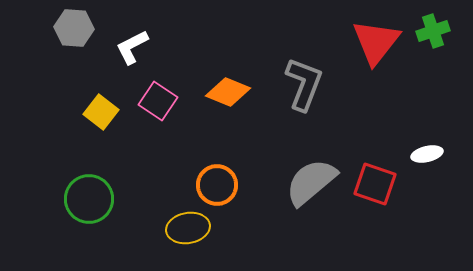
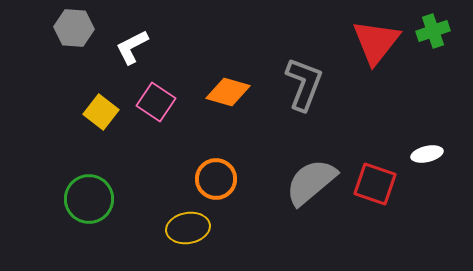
orange diamond: rotated 6 degrees counterclockwise
pink square: moved 2 px left, 1 px down
orange circle: moved 1 px left, 6 px up
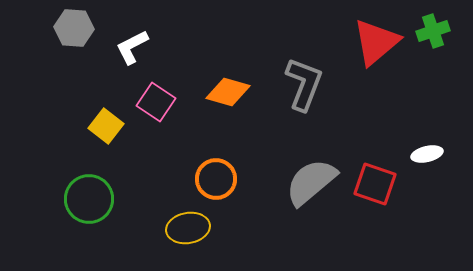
red triangle: rotated 12 degrees clockwise
yellow square: moved 5 px right, 14 px down
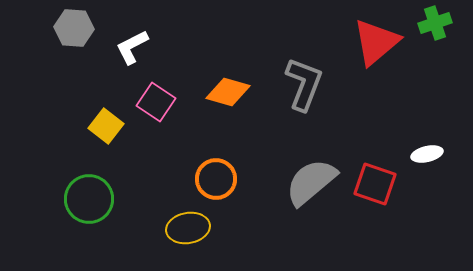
green cross: moved 2 px right, 8 px up
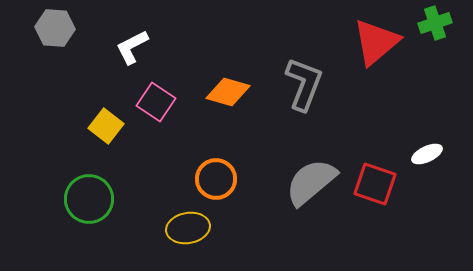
gray hexagon: moved 19 px left
white ellipse: rotated 12 degrees counterclockwise
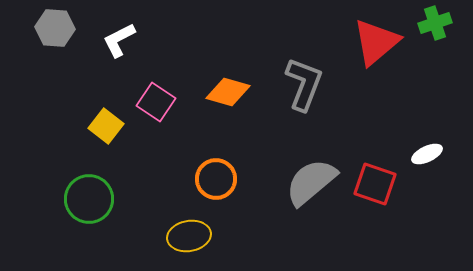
white L-shape: moved 13 px left, 7 px up
yellow ellipse: moved 1 px right, 8 px down
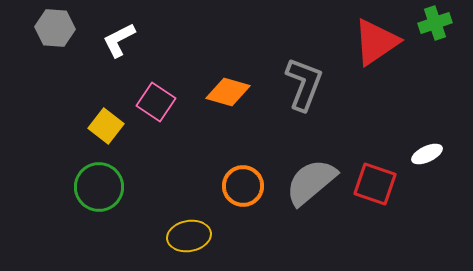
red triangle: rotated 6 degrees clockwise
orange circle: moved 27 px right, 7 px down
green circle: moved 10 px right, 12 px up
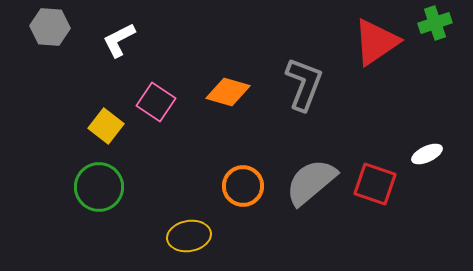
gray hexagon: moved 5 px left, 1 px up
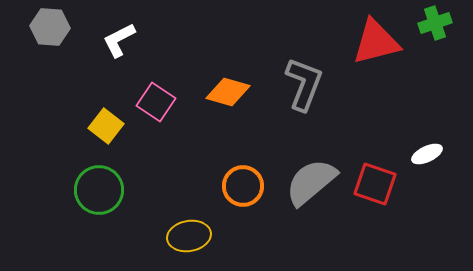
red triangle: rotated 20 degrees clockwise
green circle: moved 3 px down
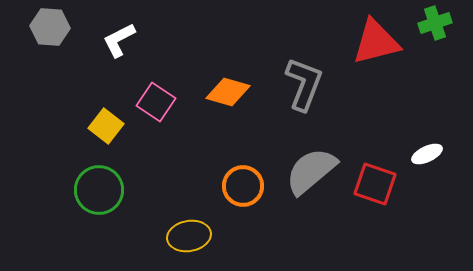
gray semicircle: moved 11 px up
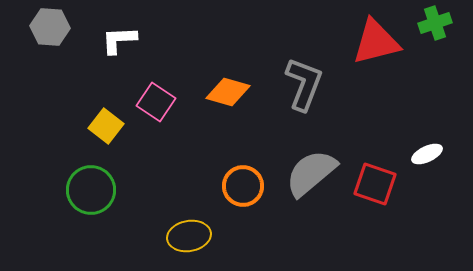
white L-shape: rotated 24 degrees clockwise
gray semicircle: moved 2 px down
green circle: moved 8 px left
